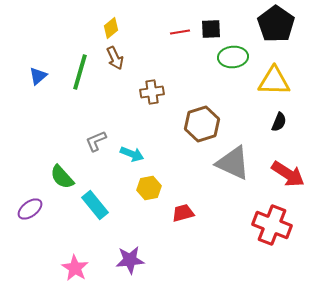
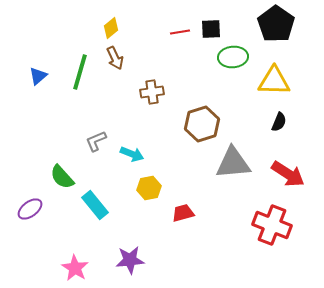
gray triangle: rotated 30 degrees counterclockwise
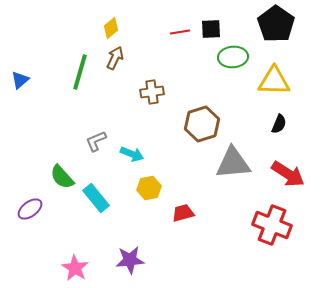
brown arrow: rotated 130 degrees counterclockwise
blue triangle: moved 18 px left, 4 px down
black semicircle: moved 2 px down
cyan rectangle: moved 1 px right, 7 px up
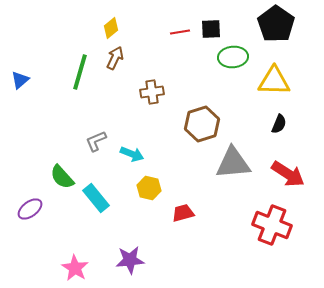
yellow hexagon: rotated 25 degrees clockwise
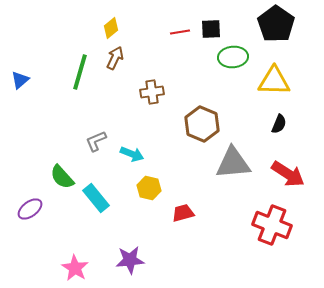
brown hexagon: rotated 20 degrees counterclockwise
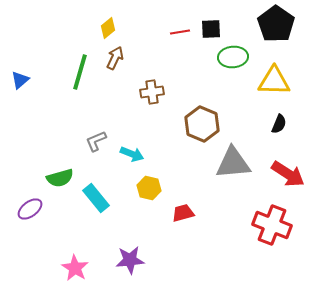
yellow diamond: moved 3 px left
green semicircle: moved 2 px left, 1 px down; rotated 64 degrees counterclockwise
